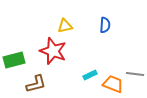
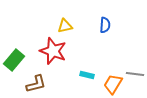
green rectangle: rotated 35 degrees counterclockwise
cyan rectangle: moved 3 px left; rotated 40 degrees clockwise
orange trapezoid: rotated 80 degrees counterclockwise
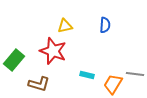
brown L-shape: moved 3 px right; rotated 30 degrees clockwise
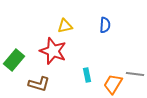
cyan rectangle: rotated 64 degrees clockwise
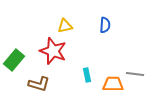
orange trapezoid: rotated 60 degrees clockwise
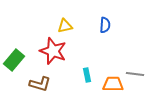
brown L-shape: moved 1 px right
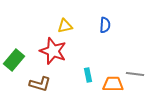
cyan rectangle: moved 1 px right
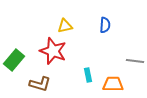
gray line: moved 13 px up
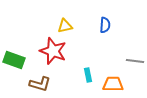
green rectangle: rotated 70 degrees clockwise
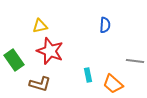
yellow triangle: moved 25 px left
red star: moved 3 px left
green rectangle: rotated 35 degrees clockwise
orange trapezoid: rotated 140 degrees counterclockwise
